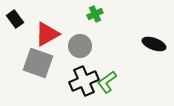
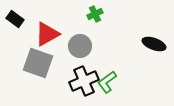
black rectangle: rotated 18 degrees counterclockwise
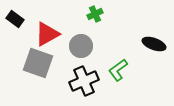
gray circle: moved 1 px right
green L-shape: moved 11 px right, 12 px up
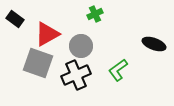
black cross: moved 8 px left, 6 px up
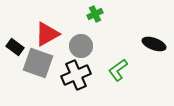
black rectangle: moved 28 px down
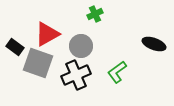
green L-shape: moved 1 px left, 2 px down
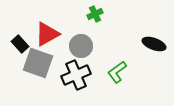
black rectangle: moved 5 px right, 3 px up; rotated 12 degrees clockwise
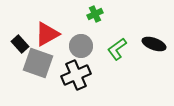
green L-shape: moved 23 px up
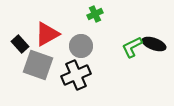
green L-shape: moved 15 px right, 2 px up; rotated 10 degrees clockwise
gray square: moved 2 px down
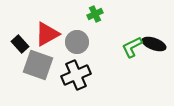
gray circle: moved 4 px left, 4 px up
